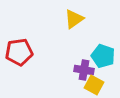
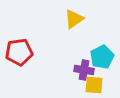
cyan pentagon: moved 1 px left, 1 px down; rotated 25 degrees clockwise
yellow square: rotated 24 degrees counterclockwise
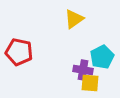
red pentagon: rotated 20 degrees clockwise
purple cross: moved 1 px left
yellow square: moved 4 px left, 2 px up
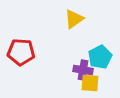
red pentagon: moved 2 px right; rotated 8 degrees counterclockwise
cyan pentagon: moved 2 px left
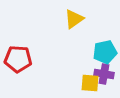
red pentagon: moved 3 px left, 7 px down
cyan pentagon: moved 5 px right, 5 px up; rotated 15 degrees clockwise
purple cross: moved 21 px right, 4 px down
